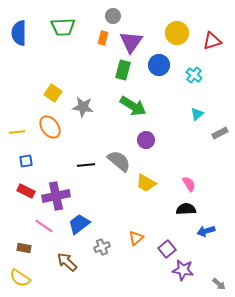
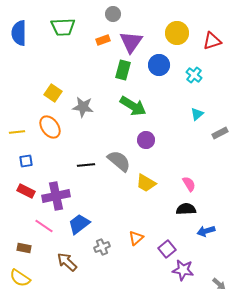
gray circle: moved 2 px up
orange rectangle: moved 2 px down; rotated 56 degrees clockwise
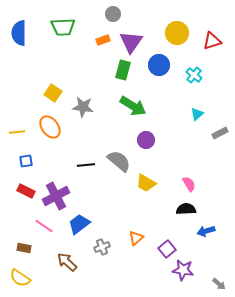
purple cross: rotated 16 degrees counterclockwise
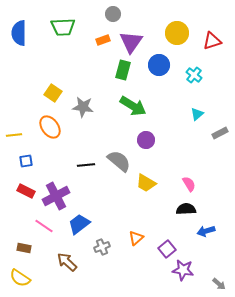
yellow line: moved 3 px left, 3 px down
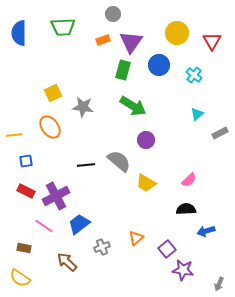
red triangle: rotated 42 degrees counterclockwise
yellow square: rotated 30 degrees clockwise
pink semicircle: moved 4 px up; rotated 77 degrees clockwise
gray arrow: rotated 72 degrees clockwise
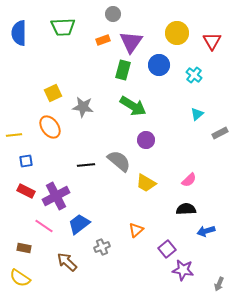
orange triangle: moved 8 px up
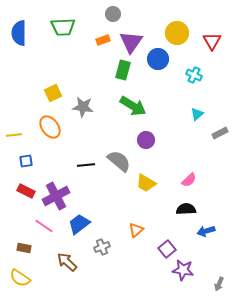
blue circle: moved 1 px left, 6 px up
cyan cross: rotated 14 degrees counterclockwise
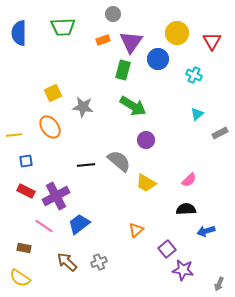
gray cross: moved 3 px left, 15 px down
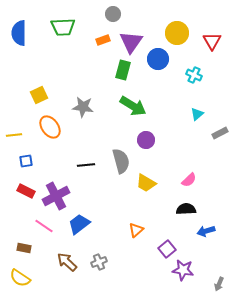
yellow square: moved 14 px left, 2 px down
gray semicircle: moved 2 px right; rotated 35 degrees clockwise
